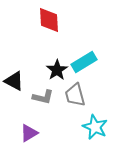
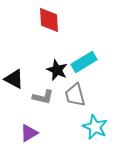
black star: rotated 15 degrees counterclockwise
black triangle: moved 2 px up
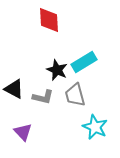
black triangle: moved 10 px down
purple triangle: moved 6 px left, 1 px up; rotated 42 degrees counterclockwise
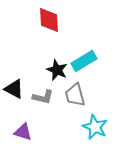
cyan rectangle: moved 1 px up
purple triangle: rotated 30 degrees counterclockwise
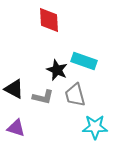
cyan rectangle: rotated 50 degrees clockwise
cyan star: rotated 25 degrees counterclockwise
purple triangle: moved 7 px left, 4 px up
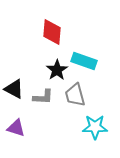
red diamond: moved 3 px right, 12 px down; rotated 8 degrees clockwise
black star: rotated 15 degrees clockwise
gray L-shape: rotated 10 degrees counterclockwise
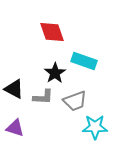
red diamond: rotated 24 degrees counterclockwise
black star: moved 2 px left, 3 px down
gray trapezoid: moved 6 px down; rotated 95 degrees counterclockwise
purple triangle: moved 1 px left
